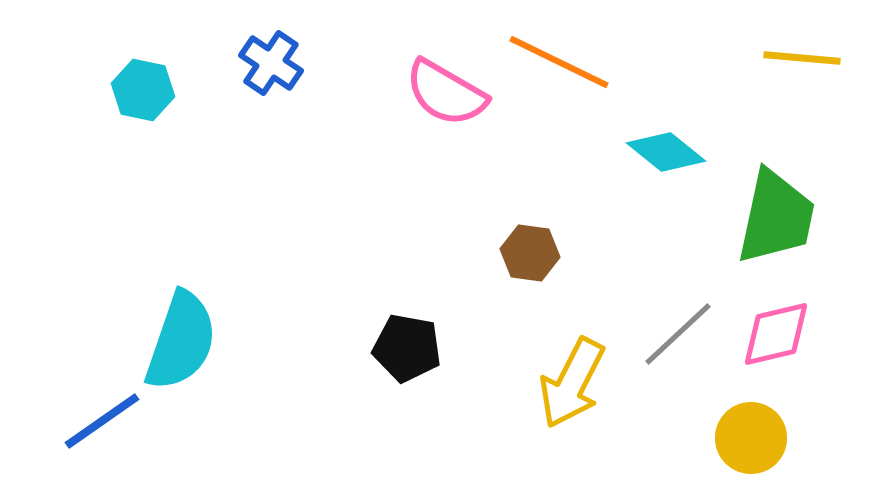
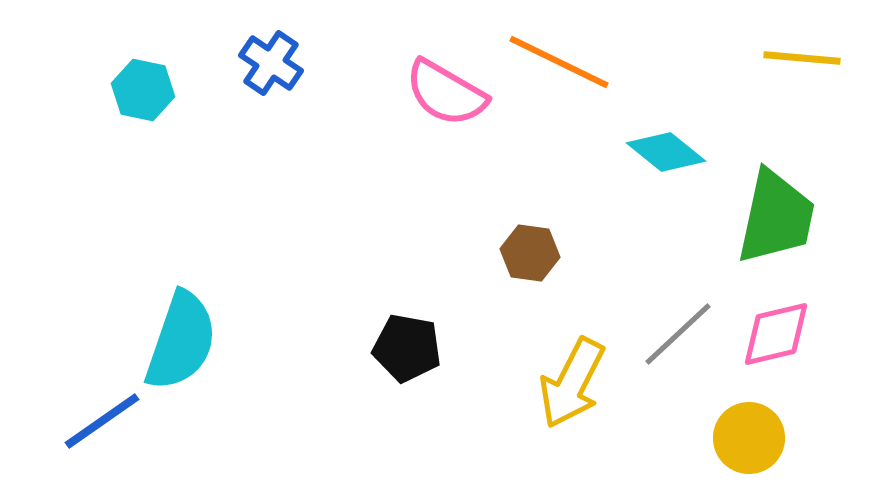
yellow circle: moved 2 px left
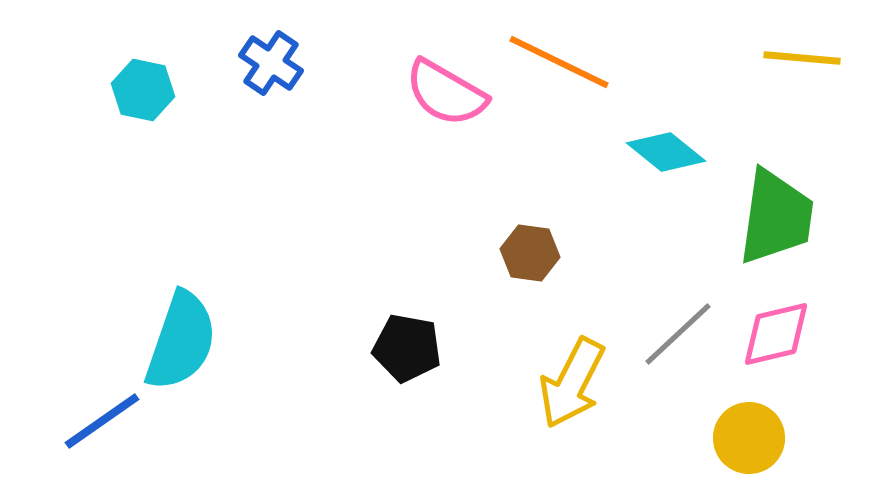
green trapezoid: rotated 4 degrees counterclockwise
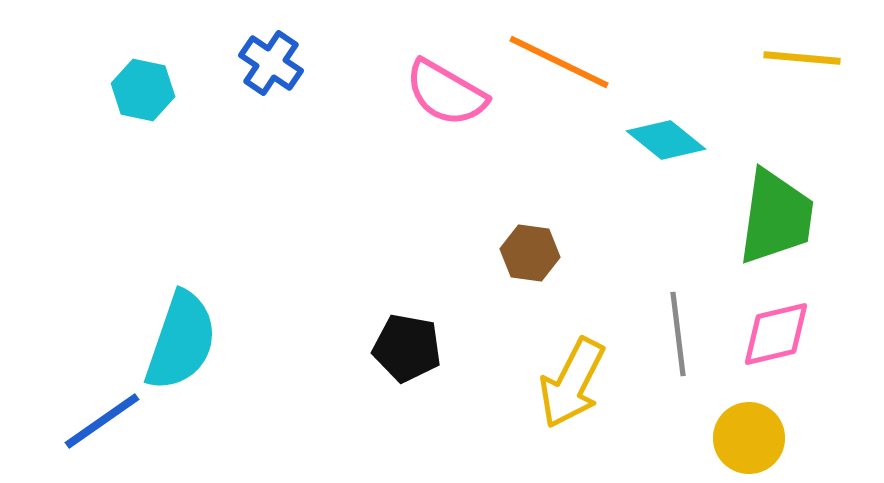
cyan diamond: moved 12 px up
gray line: rotated 54 degrees counterclockwise
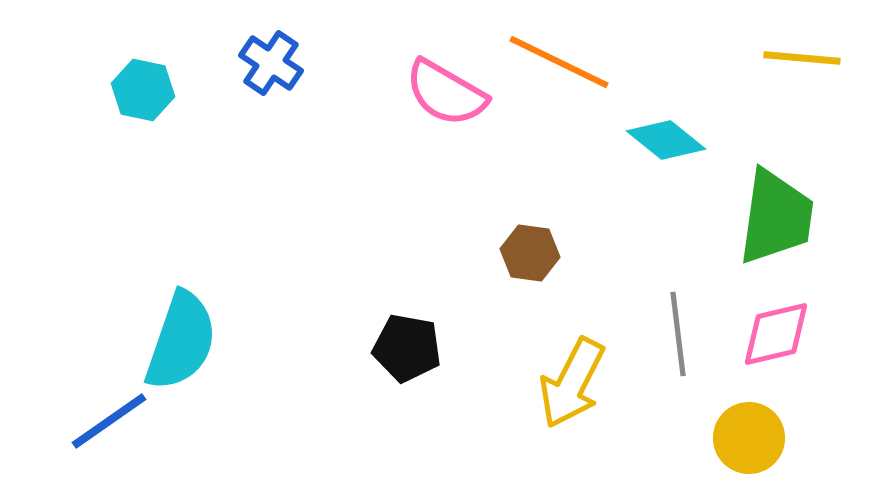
blue line: moved 7 px right
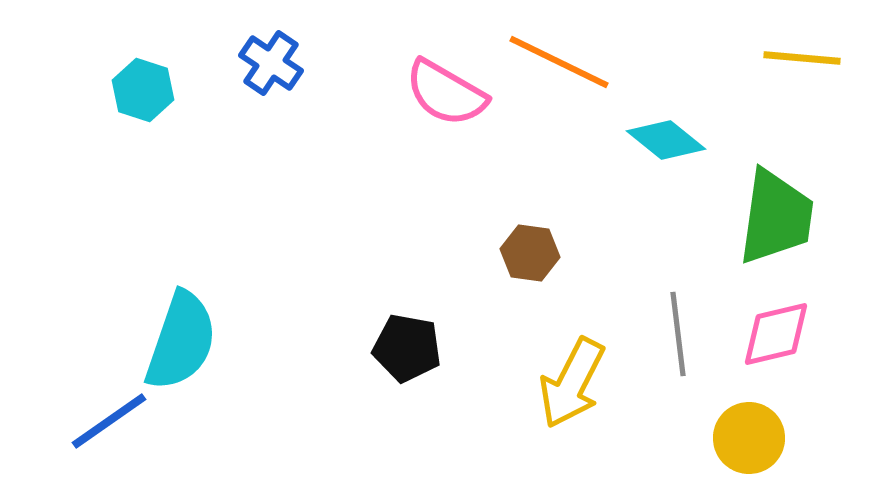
cyan hexagon: rotated 6 degrees clockwise
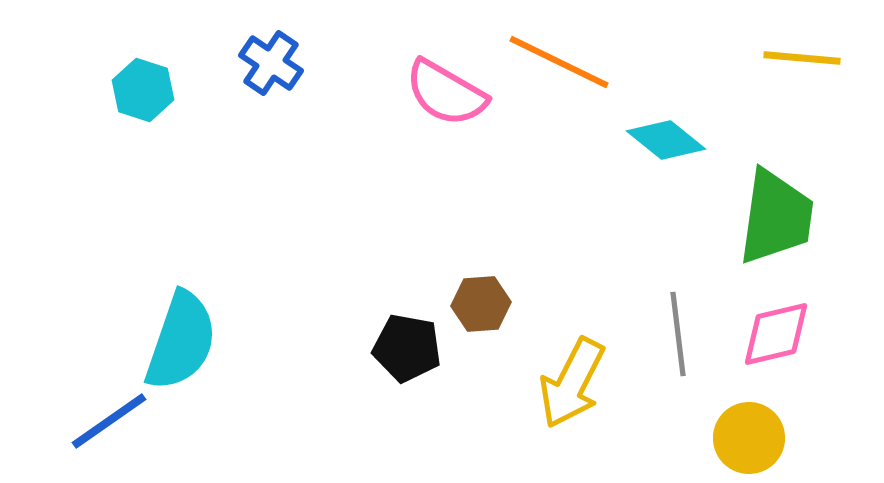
brown hexagon: moved 49 px left, 51 px down; rotated 12 degrees counterclockwise
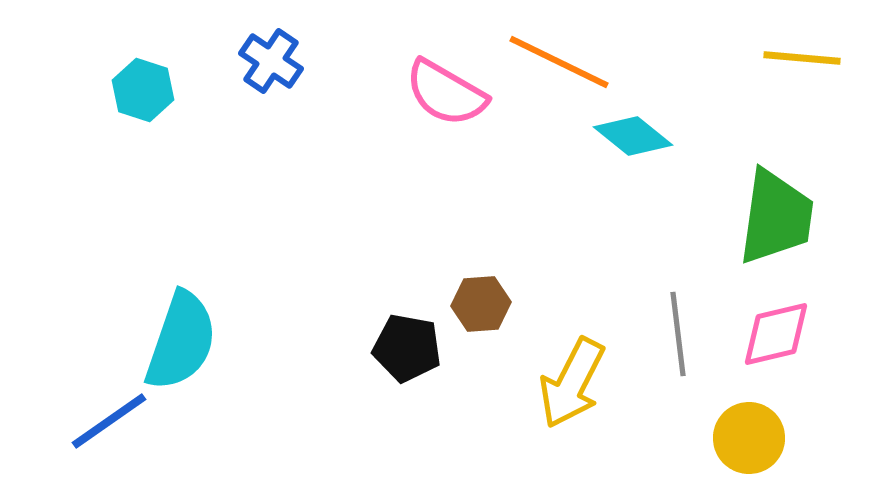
blue cross: moved 2 px up
cyan diamond: moved 33 px left, 4 px up
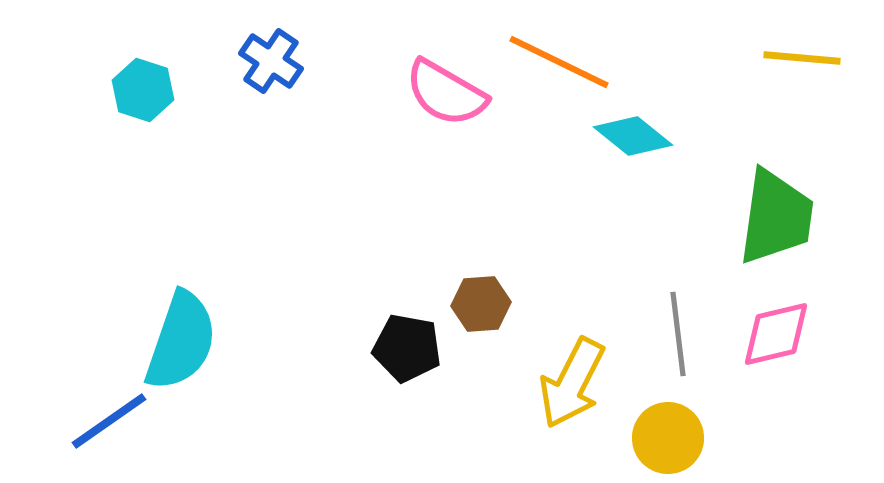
yellow circle: moved 81 px left
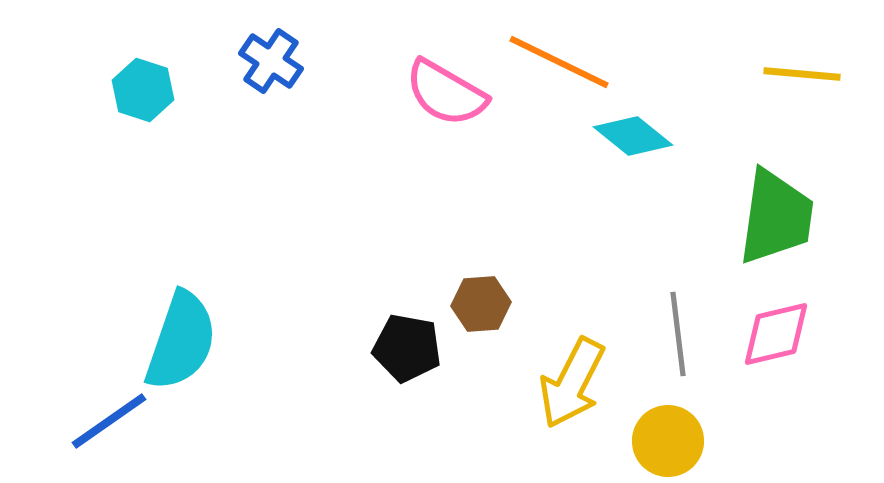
yellow line: moved 16 px down
yellow circle: moved 3 px down
